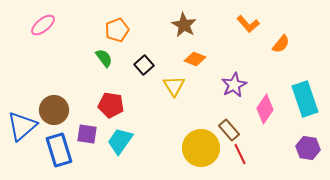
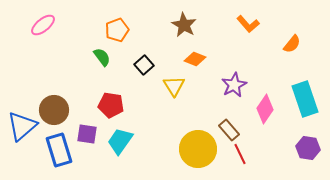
orange semicircle: moved 11 px right
green semicircle: moved 2 px left, 1 px up
yellow circle: moved 3 px left, 1 px down
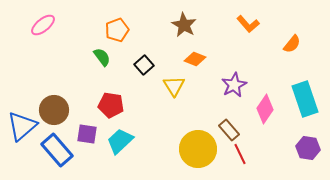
cyan trapezoid: rotated 12 degrees clockwise
blue rectangle: moved 2 px left; rotated 24 degrees counterclockwise
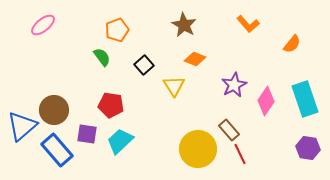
pink diamond: moved 1 px right, 8 px up
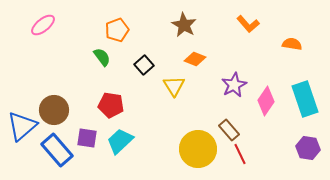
orange semicircle: rotated 120 degrees counterclockwise
purple square: moved 4 px down
